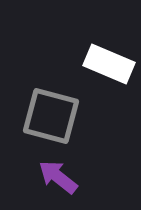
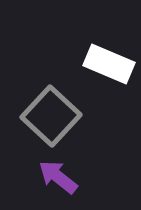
gray square: rotated 28 degrees clockwise
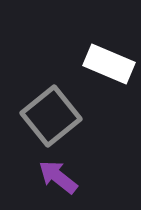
gray square: rotated 8 degrees clockwise
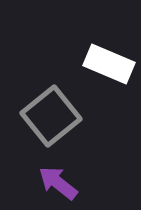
purple arrow: moved 6 px down
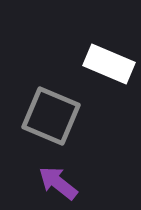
gray square: rotated 28 degrees counterclockwise
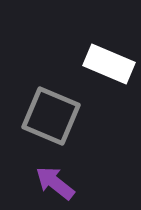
purple arrow: moved 3 px left
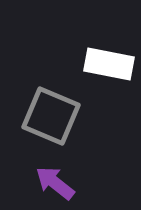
white rectangle: rotated 12 degrees counterclockwise
